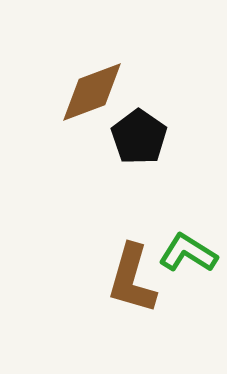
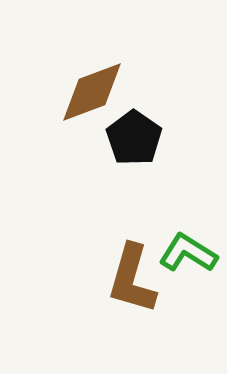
black pentagon: moved 5 px left, 1 px down
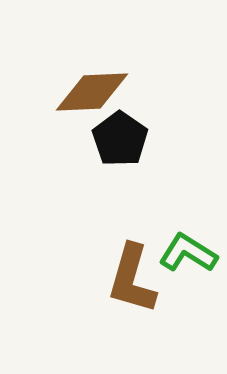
brown diamond: rotated 18 degrees clockwise
black pentagon: moved 14 px left, 1 px down
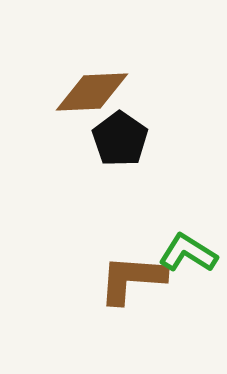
brown L-shape: rotated 78 degrees clockwise
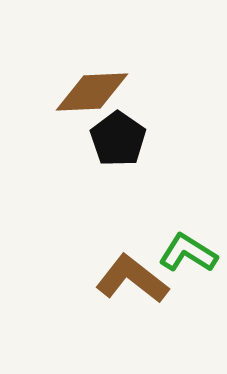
black pentagon: moved 2 px left
brown L-shape: rotated 34 degrees clockwise
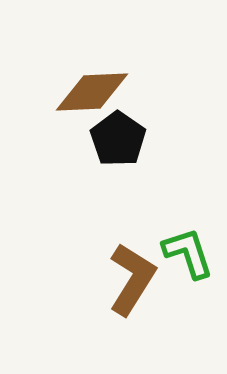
green L-shape: rotated 40 degrees clockwise
brown L-shape: rotated 84 degrees clockwise
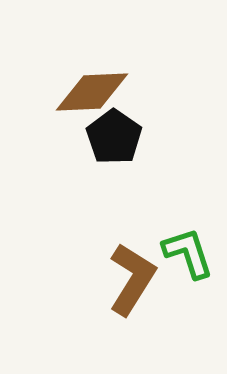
black pentagon: moved 4 px left, 2 px up
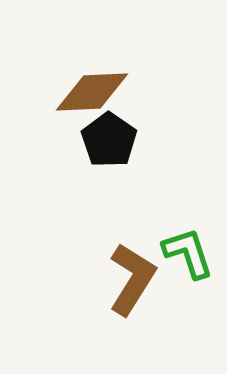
black pentagon: moved 5 px left, 3 px down
